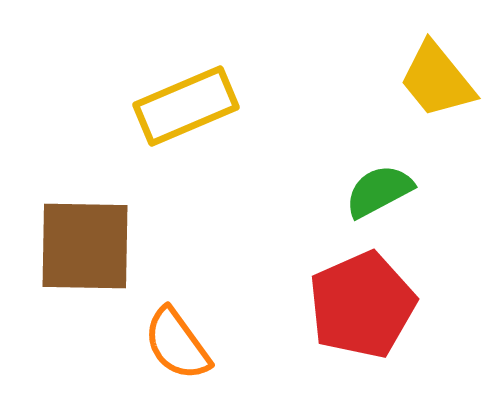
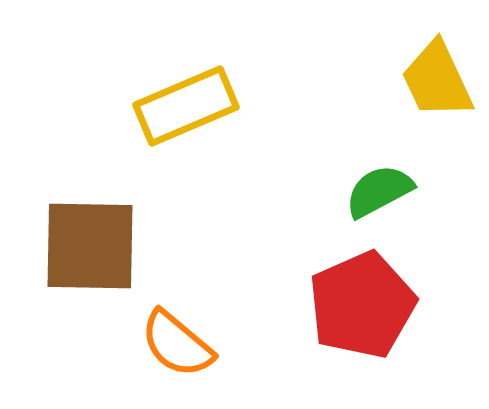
yellow trapezoid: rotated 14 degrees clockwise
brown square: moved 5 px right
orange semicircle: rotated 14 degrees counterclockwise
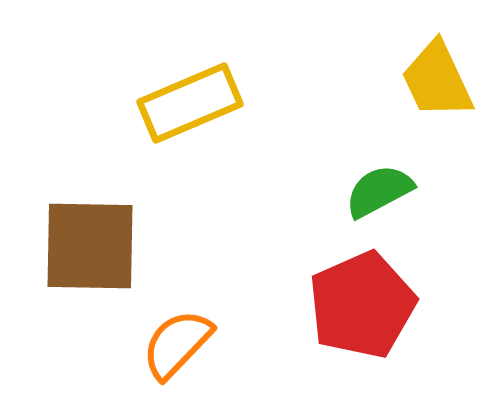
yellow rectangle: moved 4 px right, 3 px up
orange semicircle: rotated 94 degrees clockwise
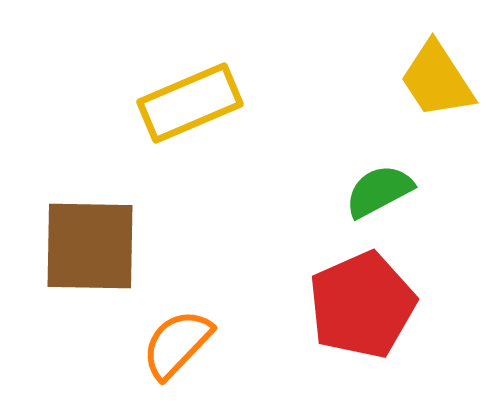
yellow trapezoid: rotated 8 degrees counterclockwise
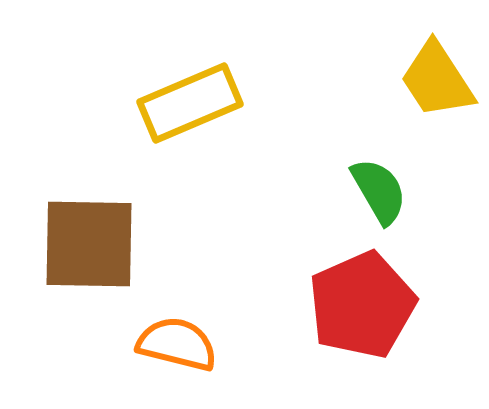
green semicircle: rotated 88 degrees clockwise
brown square: moved 1 px left, 2 px up
orange semicircle: rotated 60 degrees clockwise
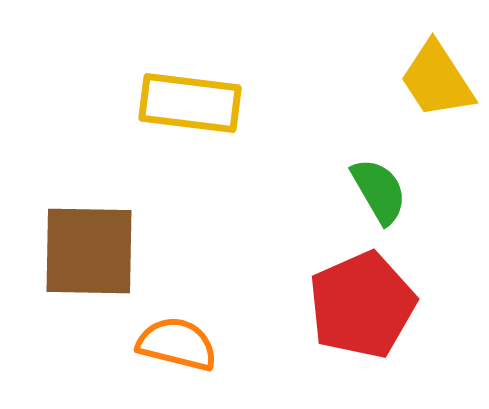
yellow rectangle: rotated 30 degrees clockwise
brown square: moved 7 px down
